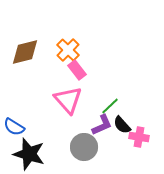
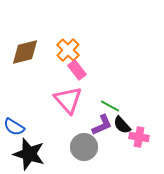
green line: rotated 72 degrees clockwise
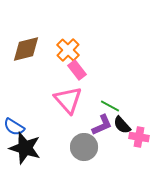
brown diamond: moved 1 px right, 3 px up
black star: moved 4 px left, 6 px up
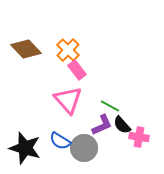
brown diamond: rotated 60 degrees clockwise
blue semicircle: moved 46 px right, 14 px down
gray circle: moved 1 px down
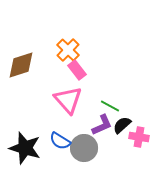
brown diamond: moved 5 px left, 16 px down; rotated 64 degrees counterclockwise
black semicircle: rotated 90 degrees clockwise
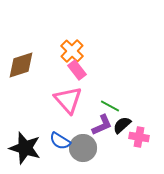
orange cross: moved 4 px right, 1 px down
gray circle: moved 1 px left
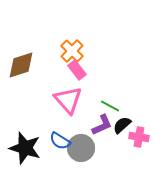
gray circle: moved 2 px left
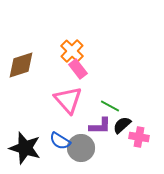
pink rectangle: moved 1 px right, 1 px up
purple L-shape: moved 2 px left, 1 px down; rotated 25 degrees clockwise
